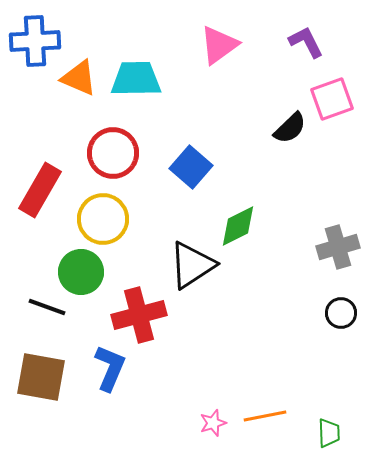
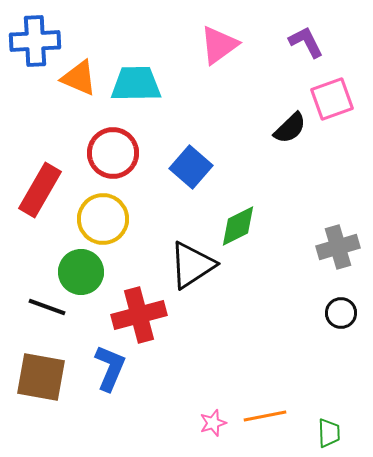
cyan trapezoid: moved 5 px down
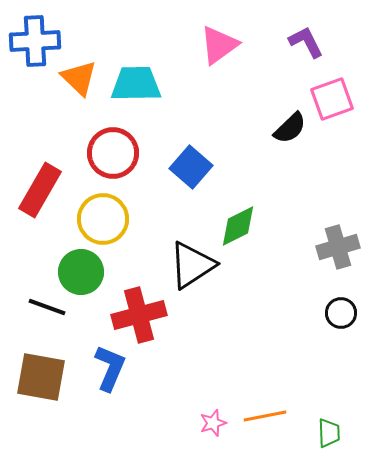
orange triangle: rotated 21 degrees clockwise
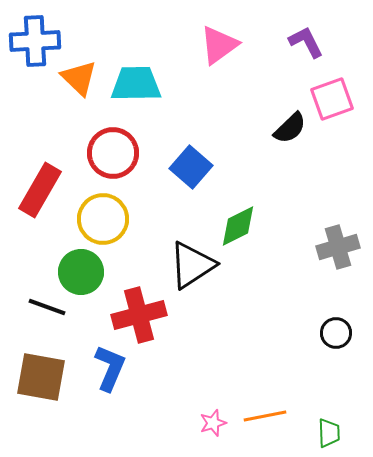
black circle: moved 5 px left, 20 px down
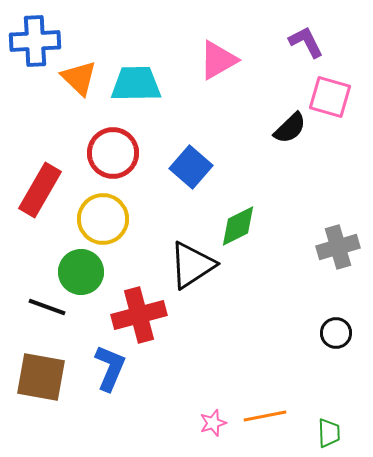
pink triangle: moved 1 px left, 15 px down; rotated 6 degrees clockwise
pink square: moved 2 px left, 2 px up; rotated 36 degrees clockwise
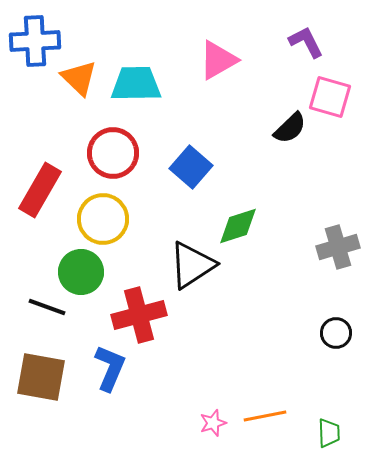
green diamond: rotated 9 degrees clockwise
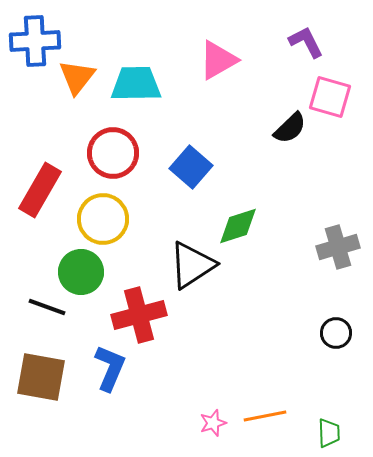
orange triangle: moved 2 px left, 1 px up; rotated 24 degrees clockwise
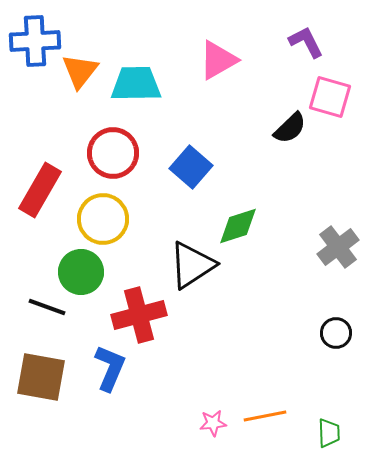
orange triangle: moved 3 px right, 6 px up
gray cross: rotated 21 degrees counterclockwise
pink star: rotated 12 degrees clockwise
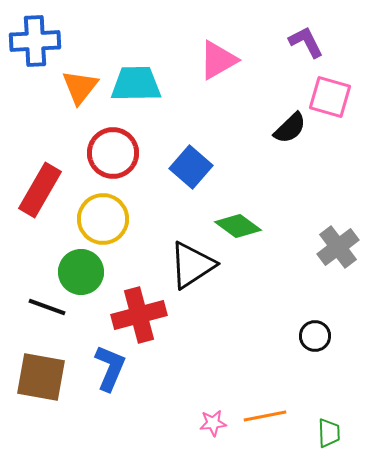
orange triangle: moved 16 px down
green diamond: rotated 54 degrees clockwise
black circle: moved 21 px left, 3 px down
